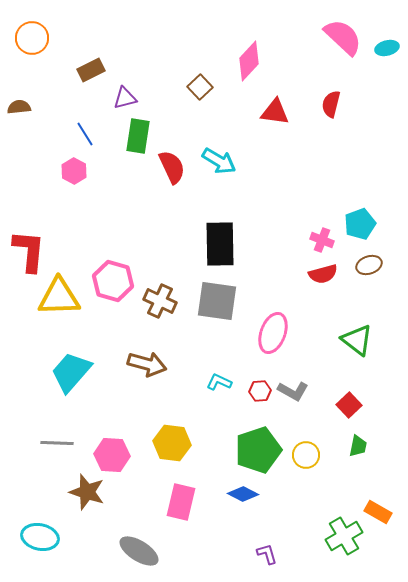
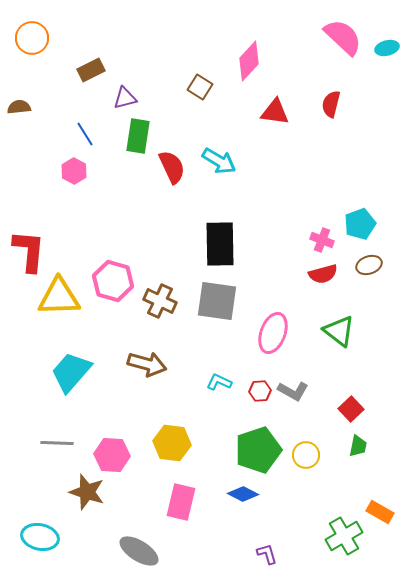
brown square at (200, 87): rotated 15 degrees counterclockwise
green triangle at (357, 340): moved 18 px left, 9 px up
red square at (349, 405): moved 2 px right, 4 px down
orange rectangle at (378, 512): moved 2 px right
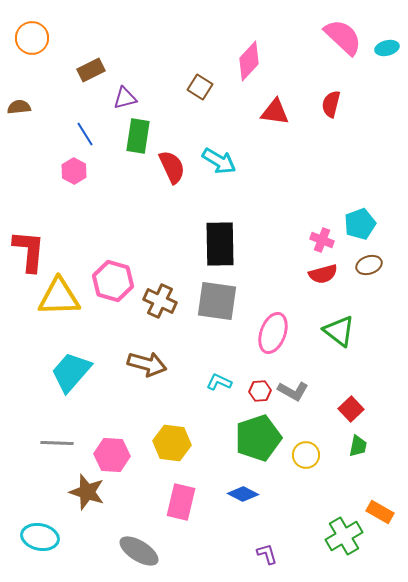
green pentagon at (258, 450): moved 12 px up
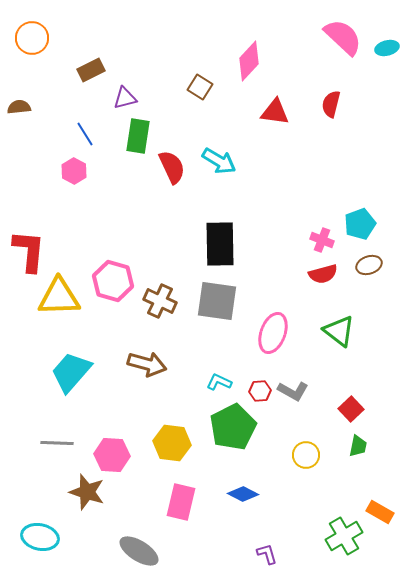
green pentagon at (258, 438): moved 25 px left, 11 px up; rotated 9 degrees counterclockwise
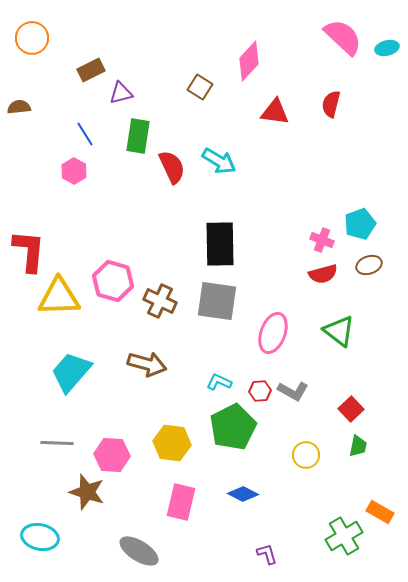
purple triangle at (125, 98): moved 4 px left, 5 px up
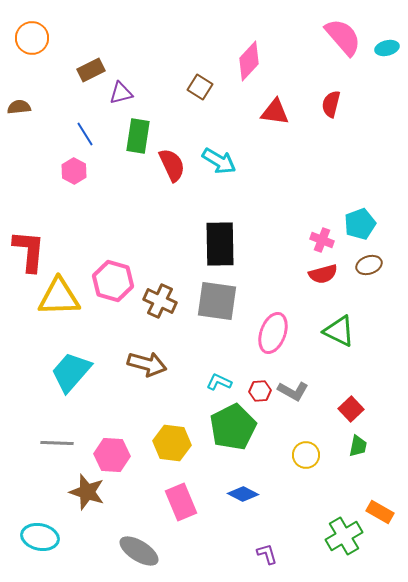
pink semicircle at (343, 37): rotated 6 degrees clockwise
red semicircle at (172, 167): moved 2 px up
green triangle at (339, 331): rotated 12 degrees counterclockwise
pink rectangle at (181, 502): rotated 36 degrees counterclockwise
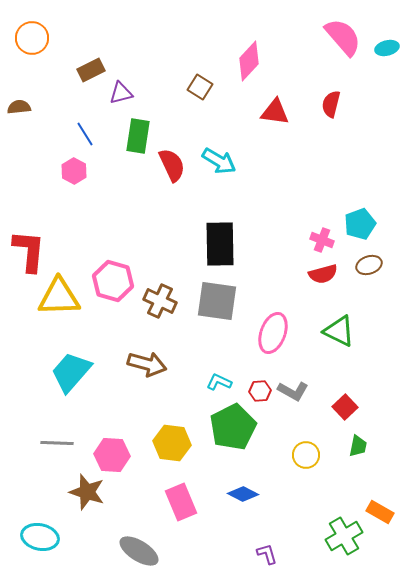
red square at (351, 409): moved 6 px left, 2 px up
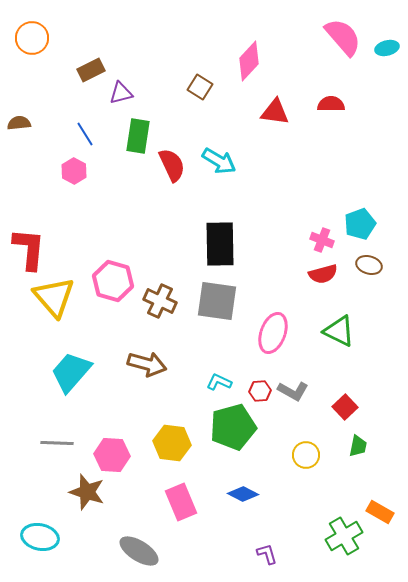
red semicircle at (331, 104): rotated 76 degrees clockwise
brown semicircle at (19, 107): moved 16 px down
red L-shape at (29, 251): moved 2 px up
brown ellipse at (369, 265): rotated 35 degrees clockwise
yellow triangle at (59, 297): moved 5 px left; rotated 51 degrees clockwise
green pentagon at (233, 427): rotated 12 degrees clockwise
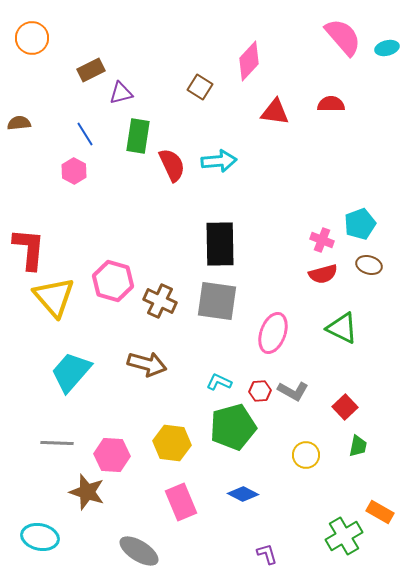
cyan arrow at (219, 161): rotated 36 degrees counterclockwise
green triangle at (339, 331): moved 3 px right, 3 px up
